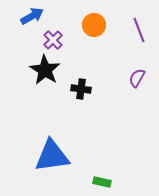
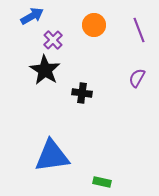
black cross: moved 1 px right, 4 px down
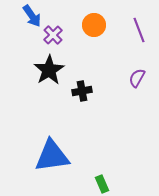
blue arrow: rotated 85 degrees clockwise
purple cross: moved 5 px up
black star: moved 4 px right; rotated 8 degrees clockwise
black cross: moved 2 px up; rotated 18 degrees counterclockwise
green rectangle: moved 2 px down; rotated 54 degrees clockwise
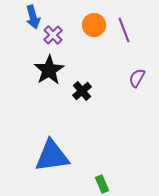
blue arrow: moved 1 px right, 1 px down; rotated 20 degrees clockwise
purple line: moved 15 px left
black cross: rotated 30 degrees counterclockwise
